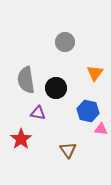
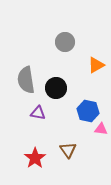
orange triangle: moved 1 px right, 8 px up; rotated 24 degrees clockwise
red star: moved 14 px right, 19 px down
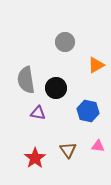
pink triangle: moved 3 px left, 17 px down
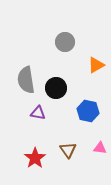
pink triangle: moved 2 px right, 2 px down
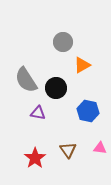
gray circle: moved 2 px left
orange triangle: moved 14 px left
gray semicircle: rotated 24 degrees counterclockwise
